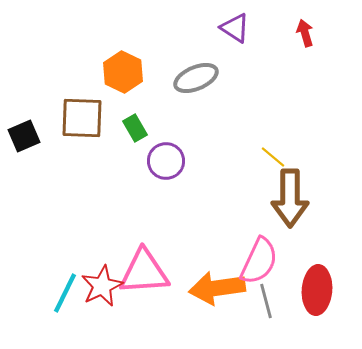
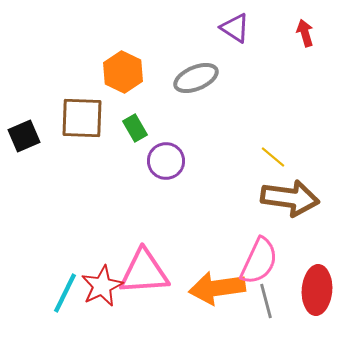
brown arrow: rotated 82 degrees counterclockwise
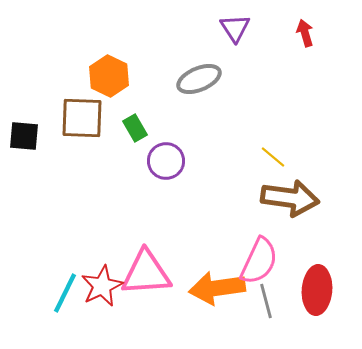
purple triangle: rotated 24 degrees clockwise
orange hexagon: moved 14 px left, 4 px down
gray ellipse: moved 3 px right, 1 px down
black square: rotated 28 degrees clockwise
pink triangle: moved 2 px right, 1 px down
